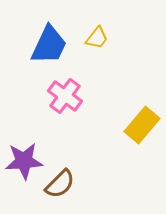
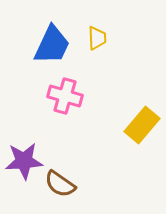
yellow trapezoid: rotated 40 degrees counterclockwise
blue trapezoid: moved 3 px right
pink cross: rotated 20 degrees counterclockwise
brown semicircle: rotated 80 degrees clockwise
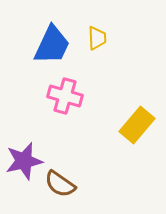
yellow rectangle: moved 5 px left
purple star: rotated 9 degrees counterclockwise
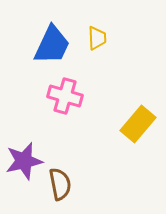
yellow rectangle: moved 1 px right, 1 px up
brown semicircle: rotated 136 degrees counterclockwise
